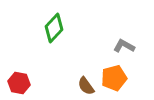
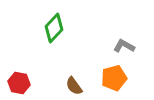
brown semicircle: moved 12 px left
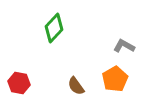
orange pentagon: moved 1 px right, 1 px down; rotated 15 degrees counterclockwise
brown semicircle: moved 2 px right
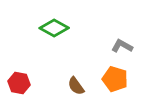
green diamond: rotated 76 degrees clockwise
gray L-shape: moved 2 px left
orange pentagon: rotated 25 degrees counterclockwise
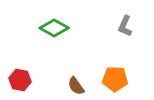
gray L-shape: moved 3 px right, 20 px up; rotated 95 degrees counterclockwise
orange pentagon: rotated 15 degrees counterclockwise
red hexagon: moved 1 px right, 3 px up
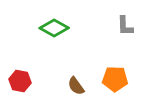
gray L-shape: rotated 25 degrees counterclockwise
red hexagon: moved 1 px down
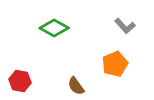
gray L-shape: rotated 40 degrees counterclockwise
orange pentagon: moved 15 px up; rotated 25 degrees counterclockwise
